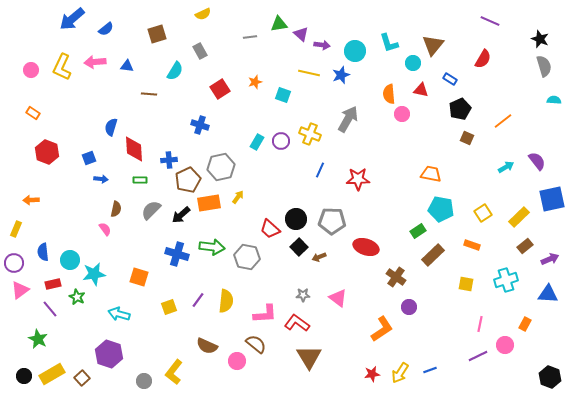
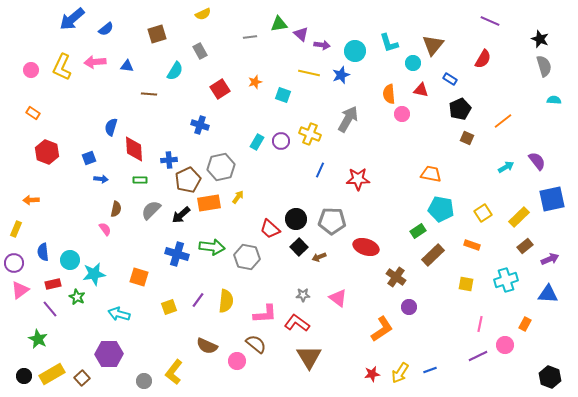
purple hexagon at (109, 354): rotated 20 degrees counterclockwise
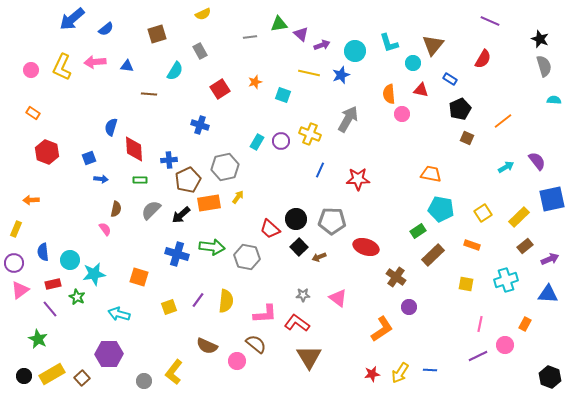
purple arrow at (322, 45): rotated 28 degrees counterclockwise
gray hexagon at (221, 167): moved 4 px right
blue line at (430, 370): rotated 24 degrees clockwise
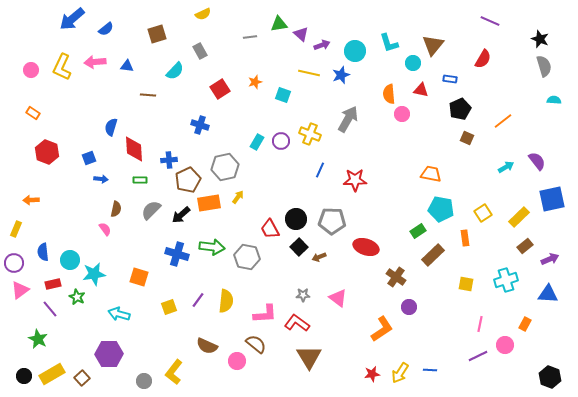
cyan semicircle at (175, 71): rotated 12 degrees clockwise
blue rectangle at (450, 79): rotated 24 degrees counterclockwise
brown line at (149, 94): moved 1 px left, 1 px down
red star at (358, 179): moved 3 px left, 1 px down
red trapezoid at (270, 229): rotated 20 degrees clockwise
orange rectangle at (472, 245): moved 7 px left, 7 px up; rotated 63 degrees clockwise
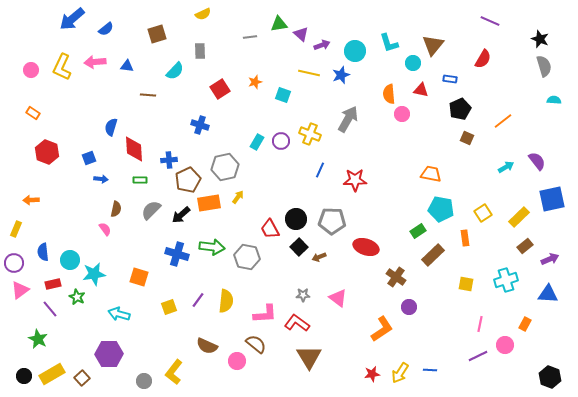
gray rectangle at (200, 51): rotated 28 degrees clockwise
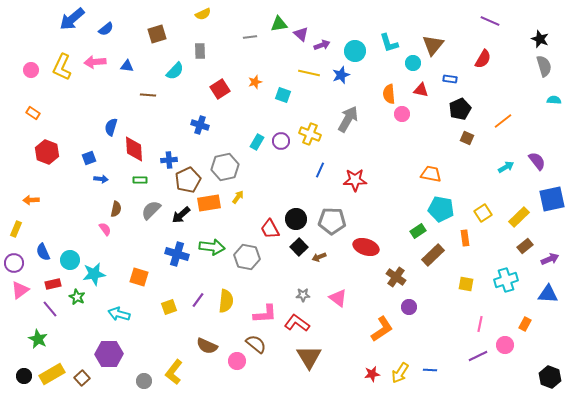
blue semicircle at (43, 252): rotated 18 degrees counterclockwise
